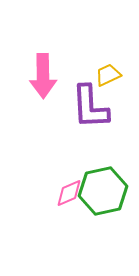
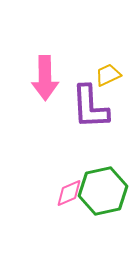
pink arrow: moved 2 px right, 2 px down
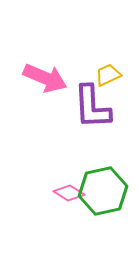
pink arrow: rotated 66 degrees counterclockwise
purple L-shape: moved 2 px right
pink diamond: rotated 56 degrees clockwise
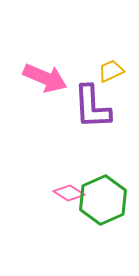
yellow trapezoid: moved 3 px right, 4 px up
green hexagon: moved 9 px down; rotated 12 degrees counterclockwise
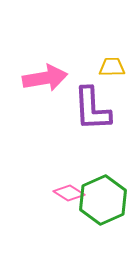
yellow trapezoid: moved 1 px right, 4 px up; rotated 24 degrees clockwise
pink arrow: rotated 33 degrees counterclockwise
purple L-shape: moved 2 px down
